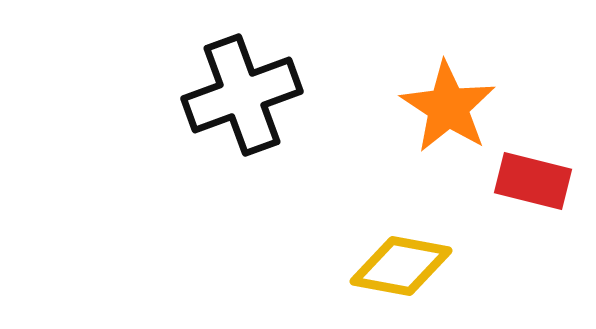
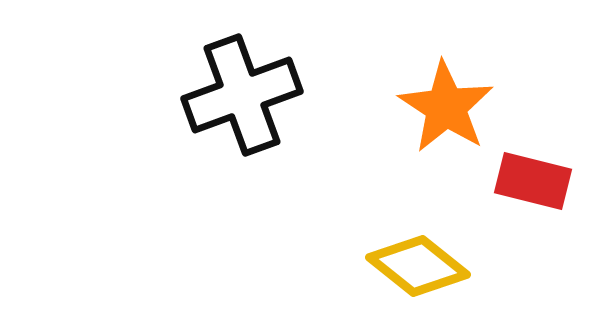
orange star: moved 2 px left
yellow diamond: moved 17 px right; rotated 28 degrees clockwise
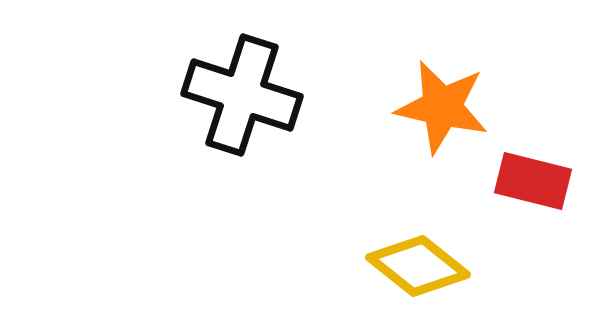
black cross: rotated 38 degrees clockwise
orange star: moved 4 px left; rotated 20 degrees counterclockwise
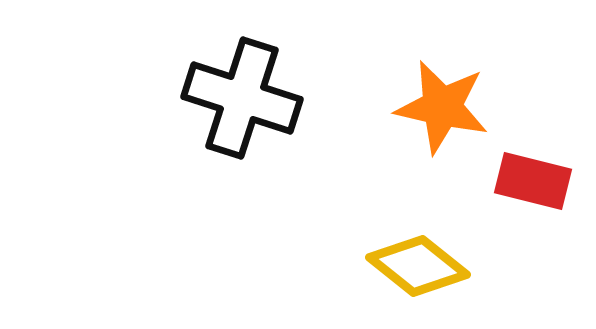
black cross: moved 3 px down
